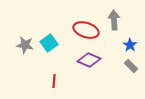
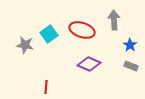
red ellipse: moved 4 px left
cyan square: moved 9 px up
purple diamond: moved 4 px down
gray rectangle: rotated 24 degrees counterclockwise
red line: moved 8 px left, 6 px down
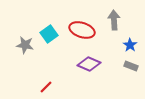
red line: rotated 40 degrees clockwise
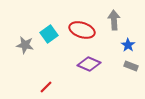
blue star: moved 2 px left
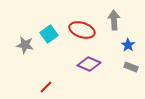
gray rectangle: moved 1 px down
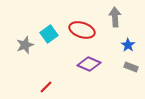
gray arrow: moved 1 px right, 3 px up
gray star: rotated 30 degrees counterclockwise
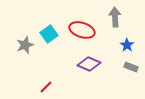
blue star: moved 1 px left
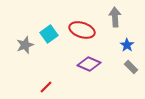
gray rectangle: rotated 24 degrees clockwise
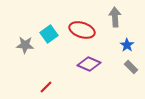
gray star: rotated 24 degrees clockwise
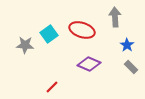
red line: moved 6 px right
